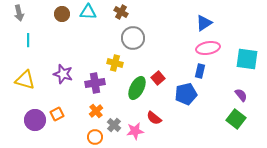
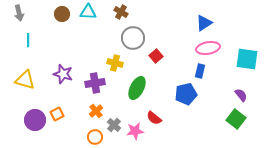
red square: moved 2 px left, 22 px up
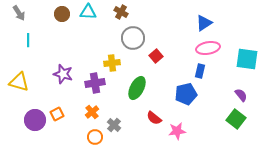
gray arrow: rotated 21 degrees counterclockwise
yellow cross: moved 3 px left; rotated 21 degrees counterclockwise
yellow triangle: moved 6 px left, 2 px down
orange cross: moved 4 px left, 1 px down
pink star: moved 42 px right
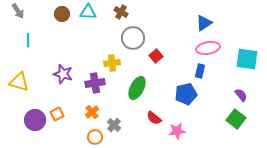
gray arrow: moved 1 px left, 2 px up
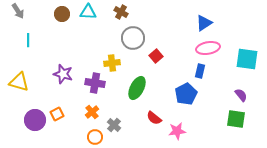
purple cross: rotated 18 degrees clockwise
blue pentagon: rotated 15 degrees counterclockwise
green square: rotated 30 degrees counterclockwise
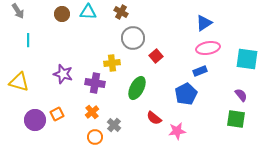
blue rectangle: rotated 56 degrees clockwise
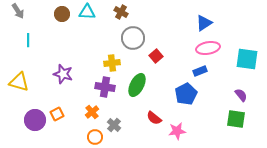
cyan triangle: moved 1 px left
purple cross: moved 10 px right, 4 px down
green ellipse: moved 3 px up
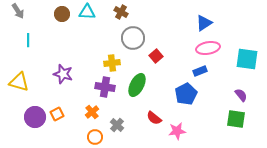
purple circle: moved 3 px up
gray cross: moved 3 px right
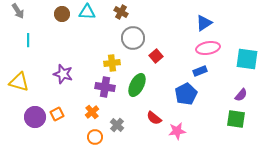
purple semicircle: rotated 80 degrees clockwise
